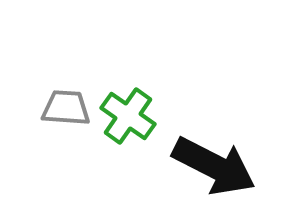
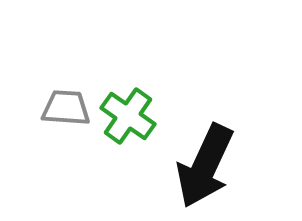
black arrow: moved 9 px left; rotated 88 degrees clockwise
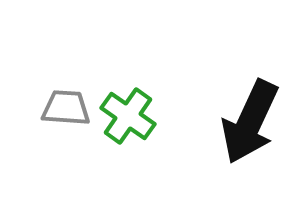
black arrow: moved 45 px right, 44 px up
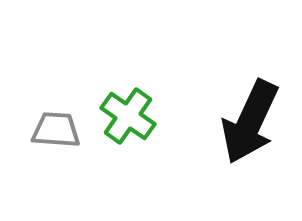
gray trapezoid: moved 10 px left, 22 px down
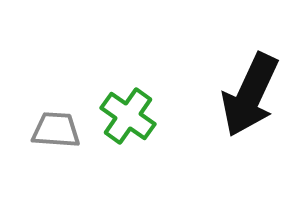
black arrow: moved 27 px up
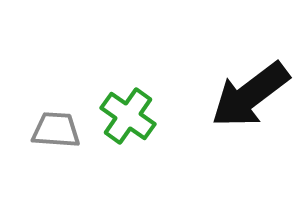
black arrow: rotated 28 degrees clockwise
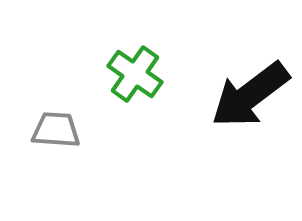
green cross: moved 7 px right, 42 px up
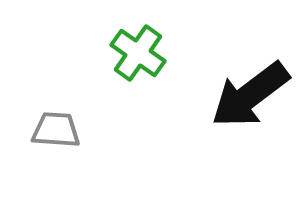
green cross: moved 3 px right, 21 px up
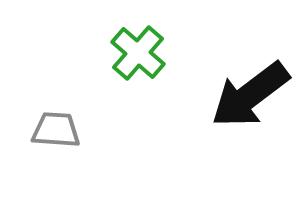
green cross: rotated 6 degrees clockwise
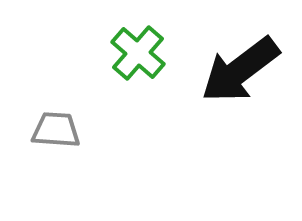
black arrow: moved 10 px left, 25 px up
